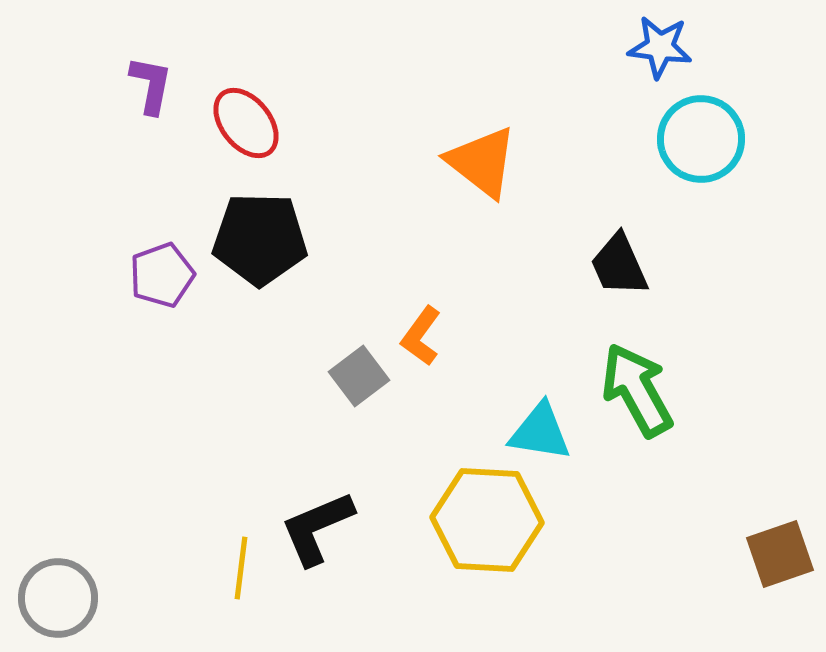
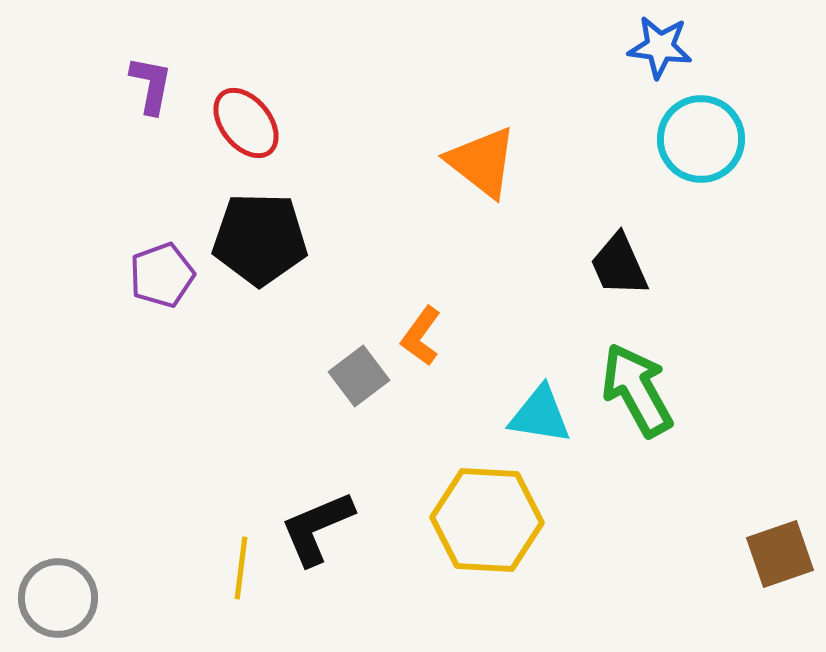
cyan triangle: moved 17 px up
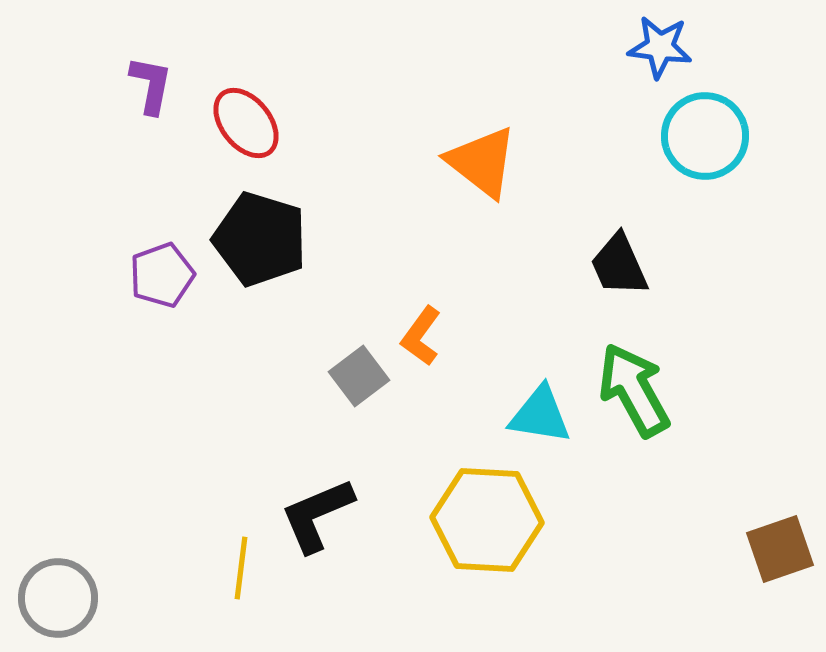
cyan circle: moved 4 px right, 3 px up
black pentagon: rotated 16 degrees clockwise
green arrow: moved 3 px left
black L-shape: moved 13 px up
brown square: moved 5 px up
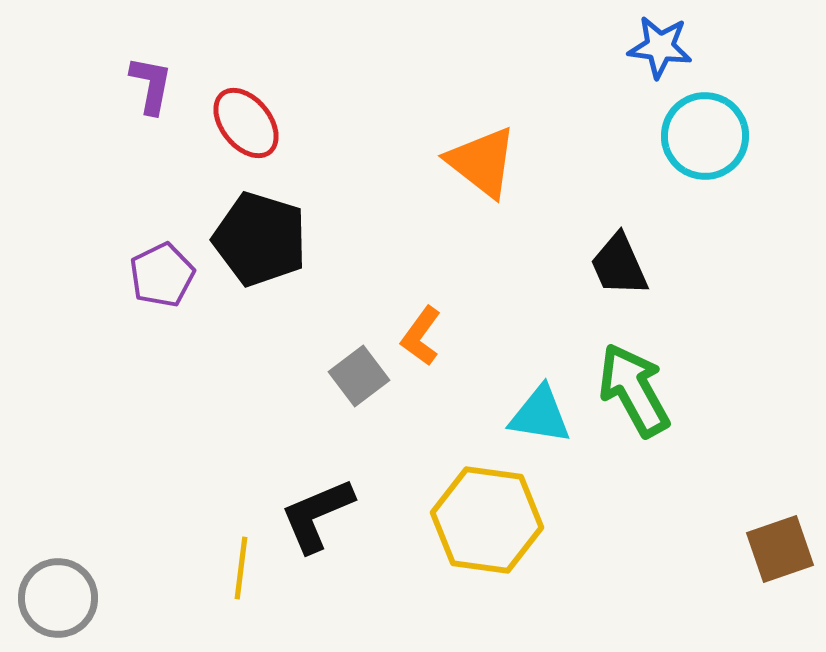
purple pentagon: rotated 6 degrees counterclockwise
yellow hexagon: rotated 5 degrees clockwise
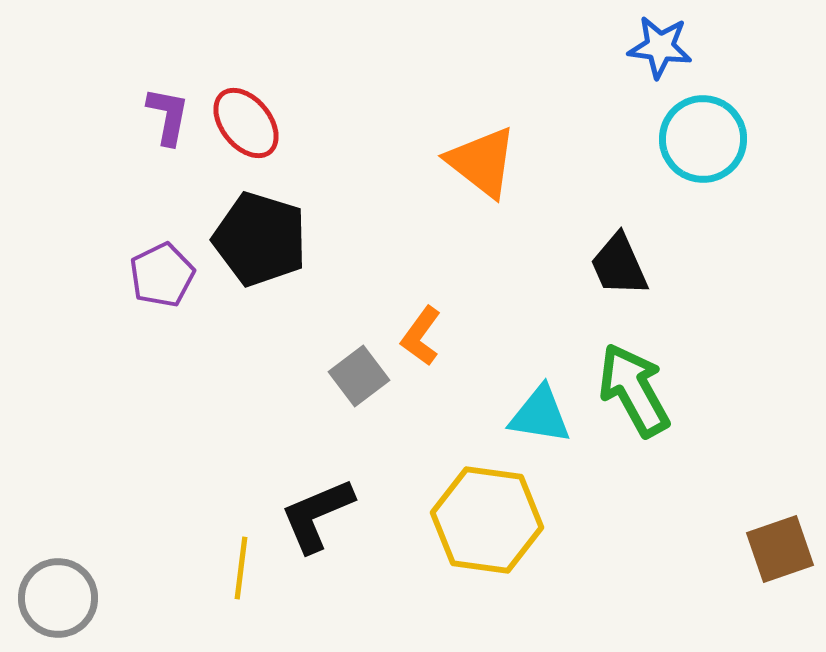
purple L-shape: moved 17 px right, 31 px down
cyan circle: moved 2 px left, 3 px down
